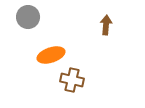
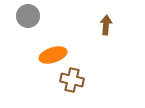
gray circle: moved 1 px up
orange ellipse: moved 2 px right
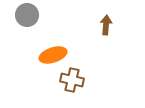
gray circle: moved 1 px left, 1 px up
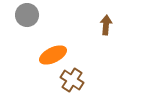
orange ellipse: rotated 8 degrees counterclockwise
brown cross: rotated 20 degrees clockwise
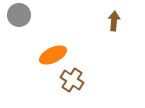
gray circle: moved 8 px left
brown arrow: moved 8 px right, 4 px up
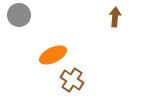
brown arrow: moved 1 px right, 4 px up
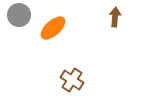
orange ellipse: moved 27 px up; rotated 16 degrees counterclockwise
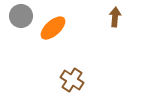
gray circle: moved 2 px right, 1 px down
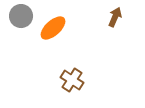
brown arrow: rotated 18 degrees clockwise
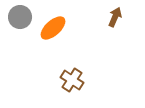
gray circle: moved 1 px left, 1 px down
